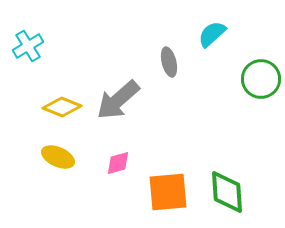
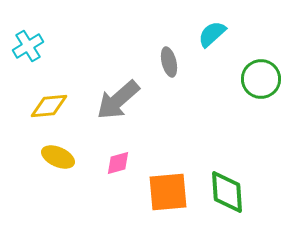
yellow diamond: moved 13 px left, 1 px up; rotated 27 degrees counterclockwise
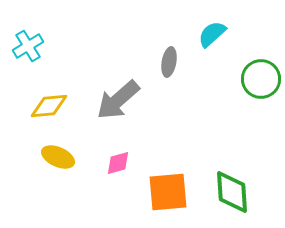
gray ellipse: rotated 24 degrees clockwise
green diamond: moved 5 px right
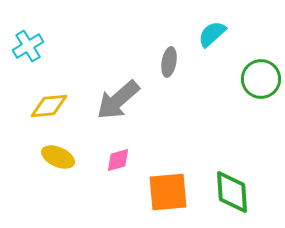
pink diamond: moved 3 px up
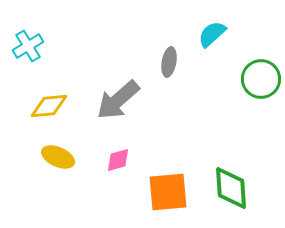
green diamond: moved 1 px left, 4 px up
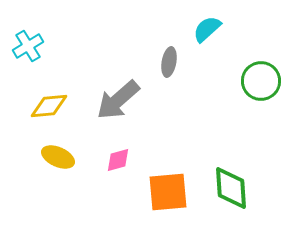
cyan semicircle: moved 5 px left, 5 px up
green circle: moved 2 px down
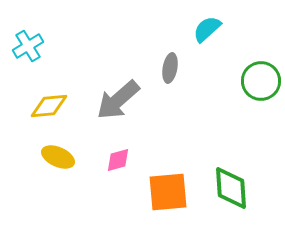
gray ellipse: moved 1 px right, 6 px down
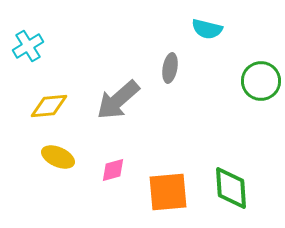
cyan semicircle: rotated 124 degrees counterclockwise
pink diamond: moved 5 px left, 10 px down
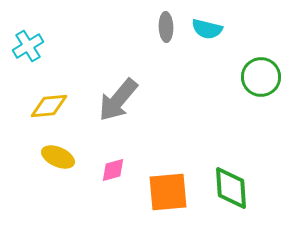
gray ellipse: moved 4 px left, 41 px up; rotated 12 degrees counterclockwise
green circle: moved 4 px up
gray arrow: rotated 9 degrees counterclockwise
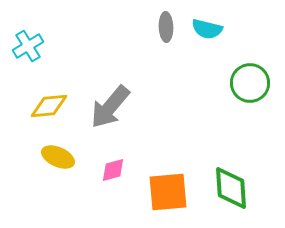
green circle: moved 11 px left, 6 px down
gray arrow: moved 8 px left, 7 px down
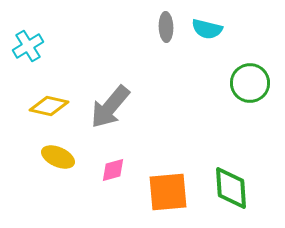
yellow diamond: rotated 18 degrees clockwise
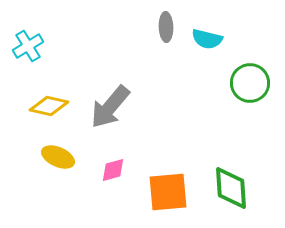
cyan semicircle: moved 10 px down
